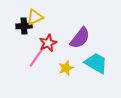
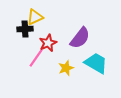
black cross: moved 1 px right, 3 px down
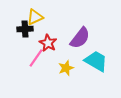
red star: rotated 18 degrees counterclockwise
cyan trapezoid: moved 2 px up
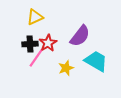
black cross: moved 5 px right, 15 px down
purple semicircle: moved 2 px up
red star: rotated 12 degrees clockwise
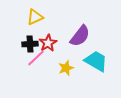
pink line: rotated 12 degrees clockwise
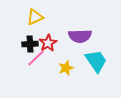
purple semicircle: rotated 50 degrees clockwise
cyan trapezoid: rotated 25 degrees clockwise
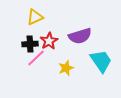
purple semicircle: rotated 15 degrees counterclockwise
red star: moved 1 px right, 2 px up
cyan trapezoid: moved 5 px right
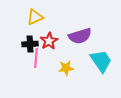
pink line: rotated 42 degrees counterclockwise
yellow star: rotated 14 degrees clockwise
